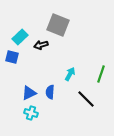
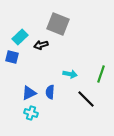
gray square: moved 1 px up
cyan arrow: rotated 72 degrees clockwise
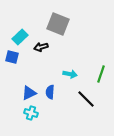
black arrow: moved 2 px down
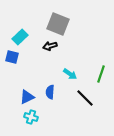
black arrow: moved 9 px right, 1 px up
cyan arrow: rotated 24 degrees clockwise
blue triangle: moved 2 px left, 4 px down
black line: moved 1 px left, 1 px up
cyan cross: moved 4 px down
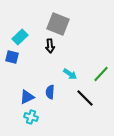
black arrow: rotated 80 degrees counterclockwise
green line: rotated 24 degrees clockwise
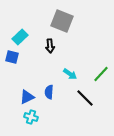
gray square: moved 4 px right, 3 px up
blue semicircle: moved 1 px left
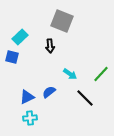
blue semicircle: rotated 48 degrees clockwise
cyan cross: moved 1 px left, 1 px down; rotated 24 degrees counterclockwise
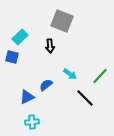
green line: moved 1 px left, 2 px down
blue semicircle: moved 3 px left, 7 px up
cyan cross: moved 2 px right, 4 px down
